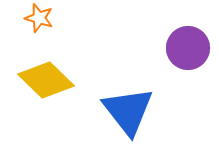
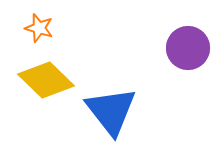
orange star: moved 10 px down
blue triangle: moved 17 px left
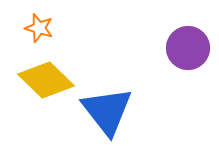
blue triangle: moved 4 px left
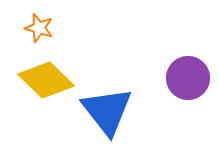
purple circle: moved 30 px down
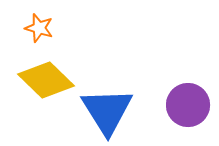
purple circle: moved 27 px down
blue triangle: rotated 6 degrees clockwise
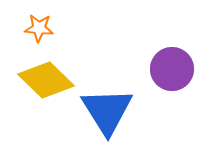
orange star: rotated 12 degrees counterclockwise
purple circle: moved 16 px left, 36 px up
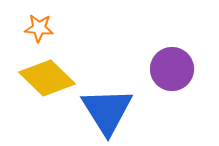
yellow diamond: moved 1 px right, 2 px up
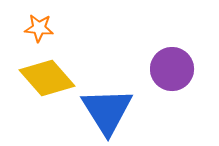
yellow diamond: rotated 4 degrees clockwise
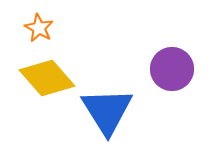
orange star: rotated 24 degrees clockwise
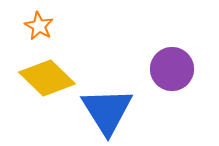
orange star: moved 2 px up
yellow diamond: rotated 4 degrees counterclockwise
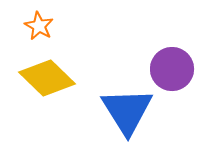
blue triangle: moved 20 px right
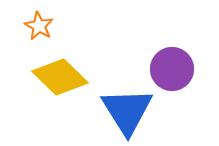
yellow diamond: moved 13 px right, 1 px up
